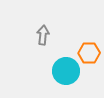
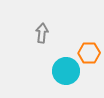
gray arrow: moved 1 px left, 2 px up
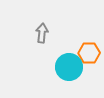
cyan circle: moved 3 px right, 4 px up
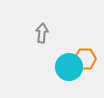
orange hexagon: moved 4 px left, 6 px down
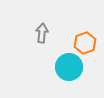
orange hexagon: moved 16 px up; rotated 20 degrees counterclockwise
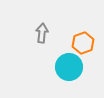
orange hexagon: moved 2 px left
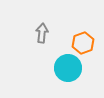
cyan circle: moved 1 px left, 1 px down
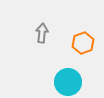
cyan circle: moved 14 px down
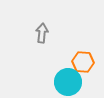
orange hexagon: moved 19 px down; rotated 25 degrees clockwise
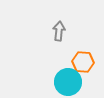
gray arrow: moved 17 px right, 2 px up
